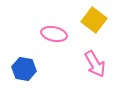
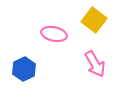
blue hexagon: rotated 25 degrees clockwise
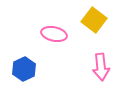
pink arrow: moved 6 px right, 3 px down; rotated 24 degrees clockwise
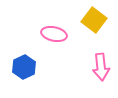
blue hexagon: moved 2 px up
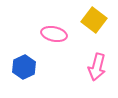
pink arrow: moved 4 px left; rotated 20 degrees clockwise
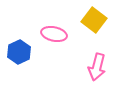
blue hexagon: moved 5 px left, 15 px up
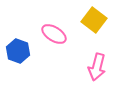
pink ellipse: rotated 20 degrees clockwise
blue hexagon: moved 1 px left, 1 px up; rotated 15 degrees counterclockwise
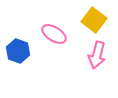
pink arrow: moved 12 px up
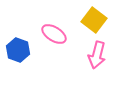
blue hexagon: moved 1 px up
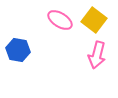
pink ellipse: moved 6 px right, 14 px up
blue hexagon: rotated 10 degrees counterclockwise
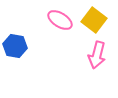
blue hexagon: moved 3 px left, 4 px up
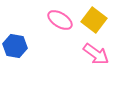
pink arrow: moved 1 px left, 1 px up; rotated 68 degrees counterclockwise
